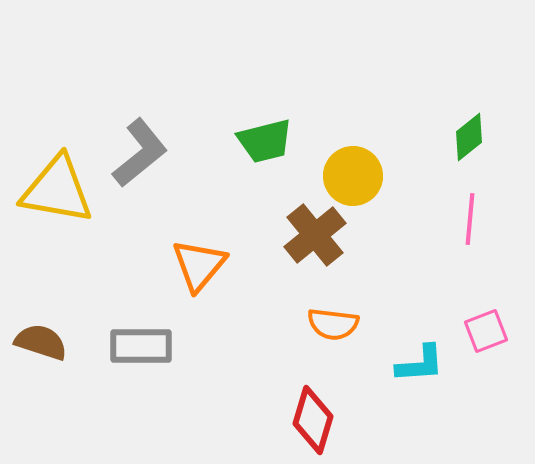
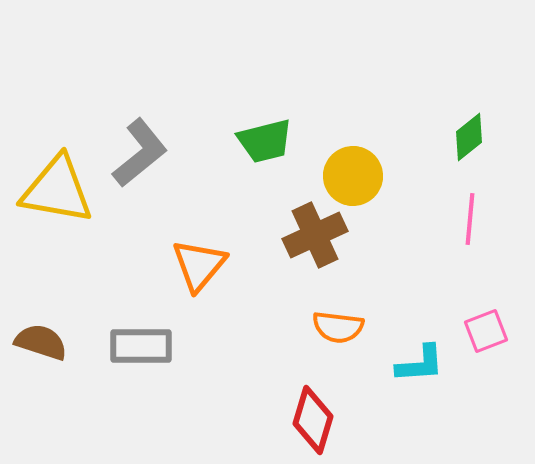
brown cross: rotated 14 degrees clockwise
orange semicircle: moved 5 px right, 3 px down
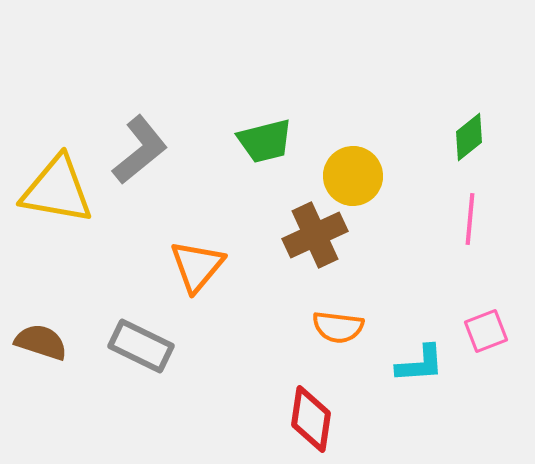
gray L-shape: moved 3 px up
orange triangle: moved 2 px left, 1 px down
gray rectangle: rotated 26 degrees clockwise
red diamond: moved 2 px left, 1 px up; rotated 8 degrees counterclockwise
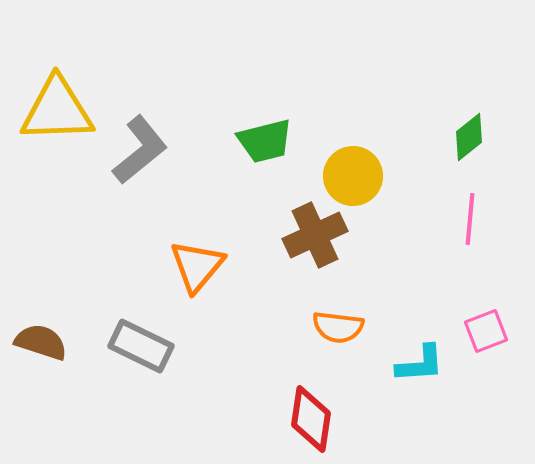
yellow triangle: moved 80 px up; rotated 12 degrees counterclockwise
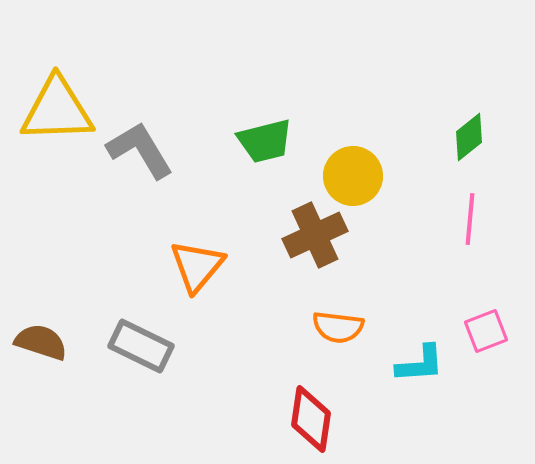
gray L-shape: rotated 82 degrees counterclockwise
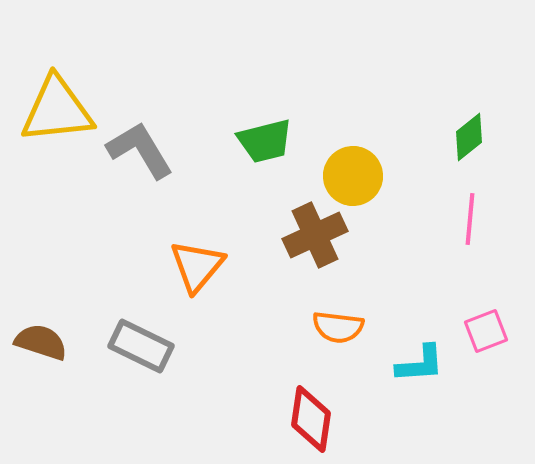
yellow triangle: rotated 4 degrees counterclockwise
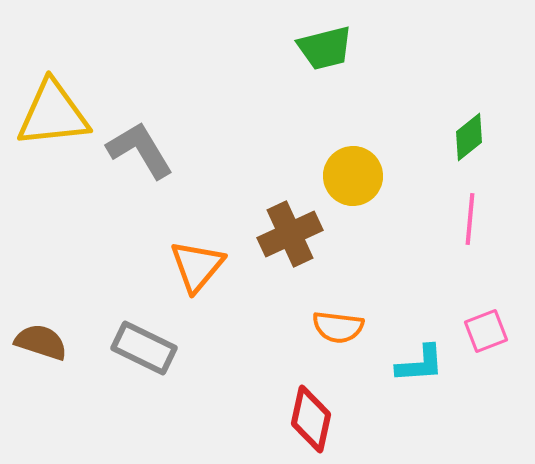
yellow triangle: moved 4 px left, 4 px down
green trapezoid: moved 60 px right, 93 px up
brown cross: moved 25 px left, 1 px up
gray rectangle: moved 3 px right, 2 px down
red diamond: rotated 4 degrees clockwise
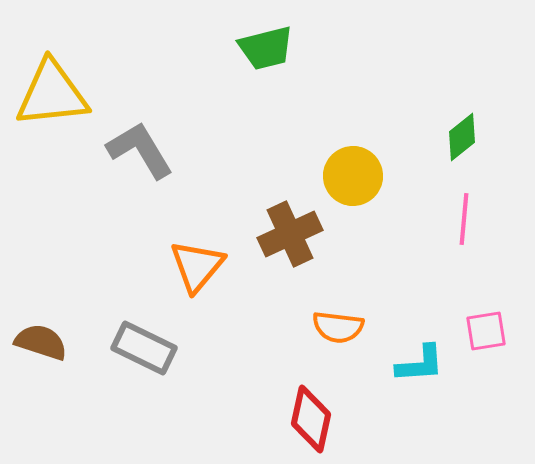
green trapezoid: moved 59 px left
yellow triangle: moved 1 px left, 20 px up
green diamond: moved 7 px left
pink line: moved 6 px left
pink square: rotated 12 degrees clockwise
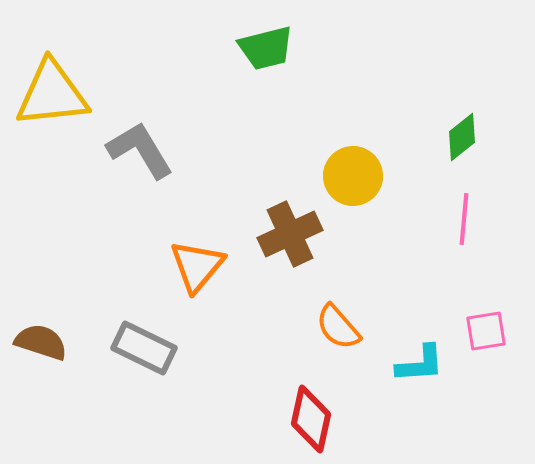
orange semicircle: rotated 42 degrees clockwise
